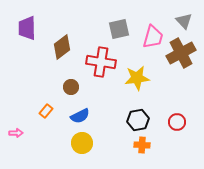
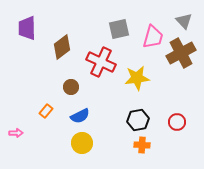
red cross: rotated 16 degrees clockwise
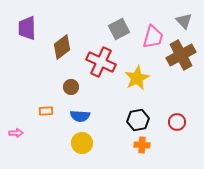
gray square: rotated 15 degrees counterclockwise
brown cross: moved 2 px down
yellow star: rotated 20 degrees counterclockwise
orange rectangle: rotated 48 degrees clockwise
blue semicircle: rotated 30 degrees clockwise
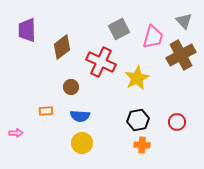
purple trapezoid: moved 2 px down
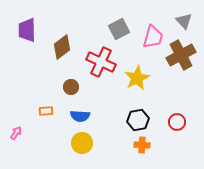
pink arrow: rotated 56 degrees counterclockwise
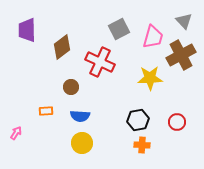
red cross: moved 1 px left
yellow star: moved 13 px right; rotated 25 degrees clockwise
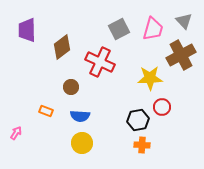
pink trapezoid: moved 8 px up
orange rectangle: rotated 24 degrees clockwise
red circle: moved 15 px left, 15 px up
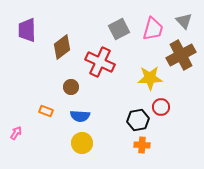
red circle: moved 1 px left
